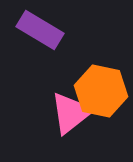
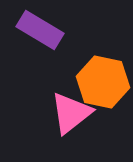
orange hexagon: moved 2 px right, 9 px up
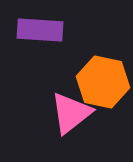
purple rectangle: rotated 27 degrees counterclockwise
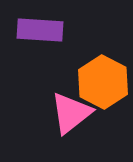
orange hexagon: rotated 15 degrees clockwise
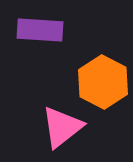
pink triangle: moved 9 px left, 14 px down
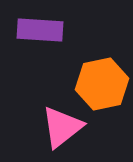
orange hexagon: moved 1 px left, 2 px down; rotated 21 degrees clockwise
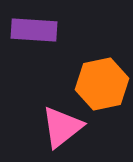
purple rectangle: moved 6 px left
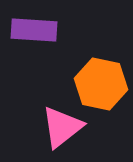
orange hexagon: moved 1 px left; rotated 24 degrees clockwise
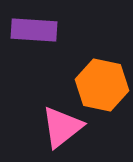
orange hexagon: moved 1 px right, 1 px down
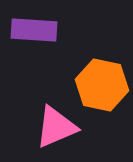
pink triangle: moved 6 px left; rotated 15 degrees clockwise
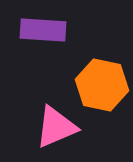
purple rectangle: moved 9 px right
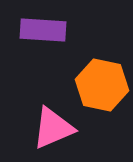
pink triangle: moved 3 px left, 1 px down
